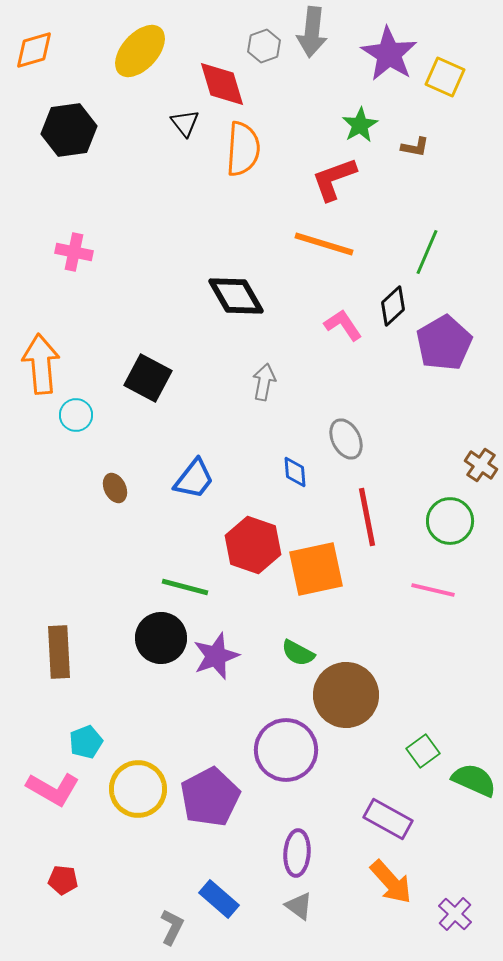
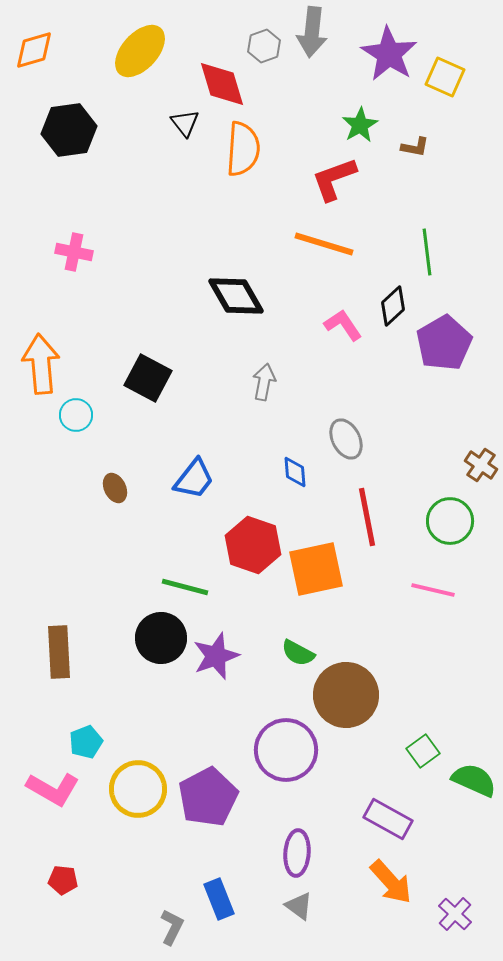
green line at (427, 252): rotated 30 degrees counterclockwise
purple pentagon at (210, 797): moved 2 px left
blue rectangle at (219, 899): rotated 27 degrees clockwise
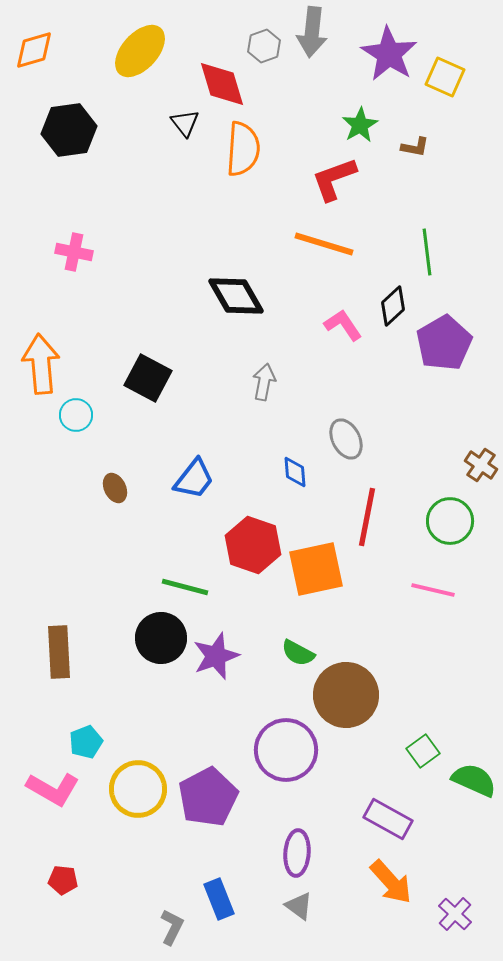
red line at (367, 517): rotated 22 degrees clockwise
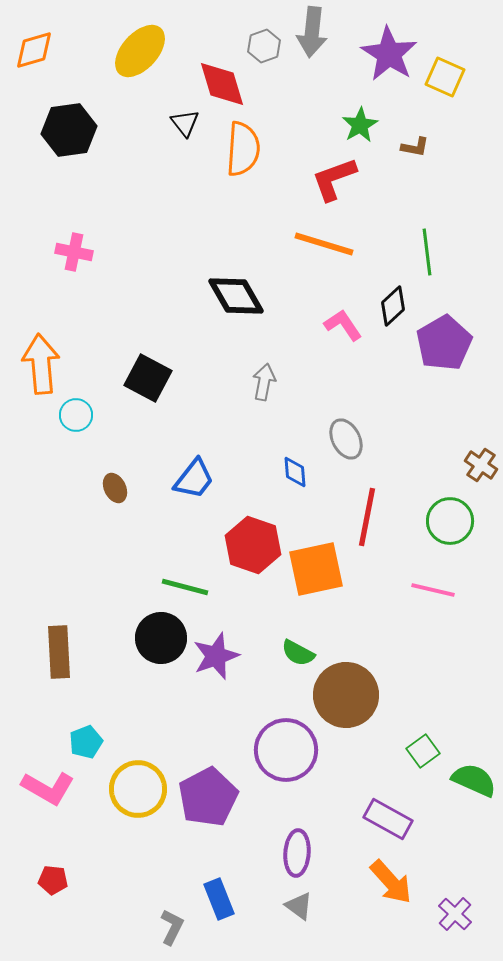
pink L-shape at (53, 789): moved 5 px left, 1 px up
red pentagon at (63, 880): moved 10 px left
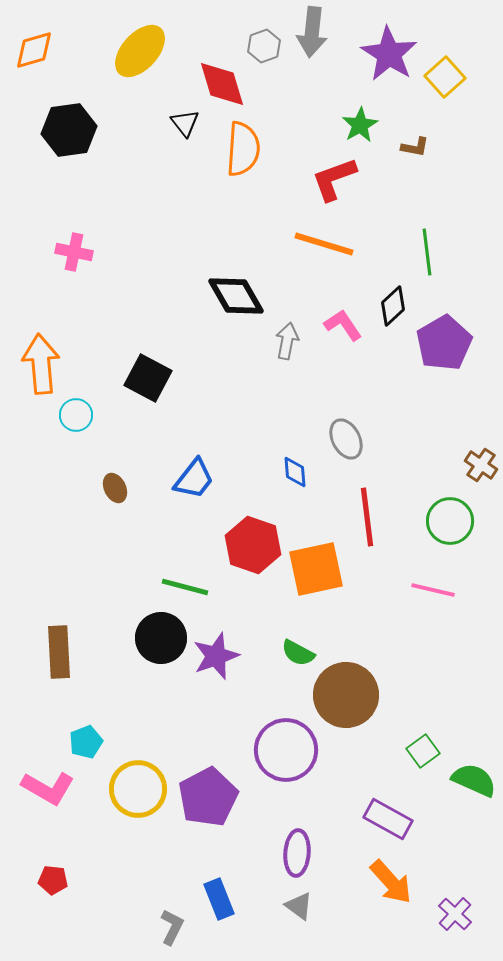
yellow square at (445, 77): rotated 24 degrees clockwise
gray arrow at (264, 382): moved 23 px right, 41 px up
red line at (367, 517): rotated 18 degrees counterclockwise
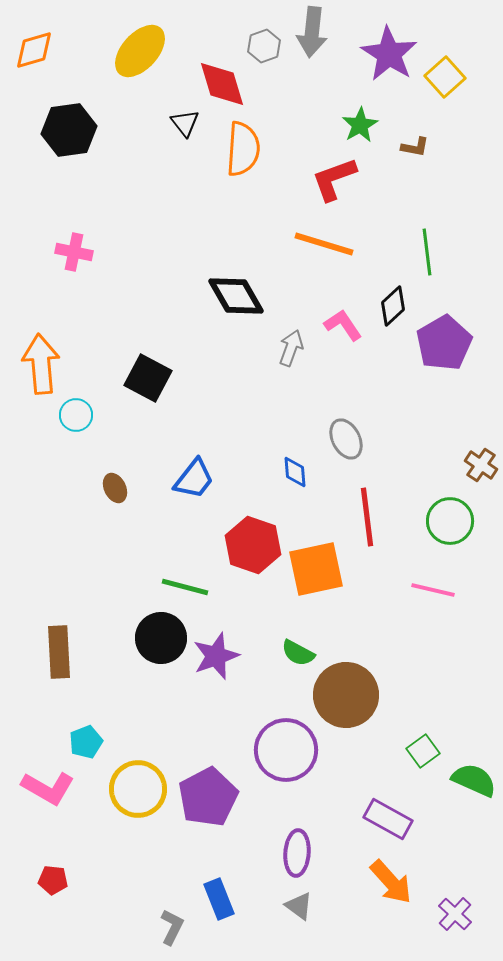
gray arrow at (287, 341): moved 4 px right, 7 px down; rotated 9 degrees clockwise
